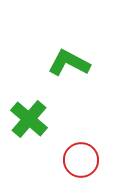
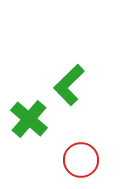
green L-shape: moved 22 px down; rotated 72 degrees counterclockwise
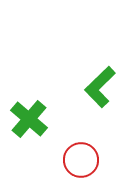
green L-shape: moved 31 px right, 2 px down
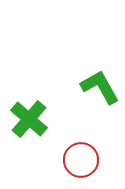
green L-shape: rotated 105 degrees clockwise
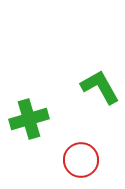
green cross: rotated 33 degrees clockwise
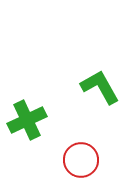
green cross: moved 2 px left, 1 px down; rotated 9 degrees counterclockwise
